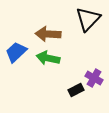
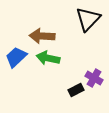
brown arrow: moved 6 px left, 2 px down
blue trapezoid: moved 5 px down
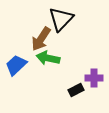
black triangle: moved 27 px left
brown arrow: moved 1 px left, 3 px down; rotated 60 degrees counterclockwise
blue trapezoid: moved 8 px down
purple cross: rotated 30 degrees counterclockwise
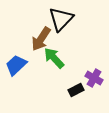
green arrow: moved 6 px right; rotated 35 degrees clockwise
purple cross: rotated 30 degrees clockwise
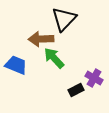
black triangle: moved 3 px right
brown arrow: rotated 55 degrees clockwise
blue trapezoid: rotated 65 degrees clockwise
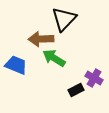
green arrow: rotated 15 degrees counterclockwise
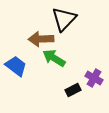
blue trapezoid: moved 1 px down; rotated 15 degrees clockwise
black rectangle: moved 3 px left
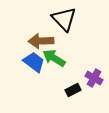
black triangle: rotated 28 degrees counterclockwise
brown arrow: moved 2 px down
blue trapezoid: moved 18 px right, 4 px up
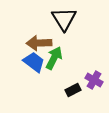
black triangle: rotated 12 degrees clockwise
brown arrow: moved 2 px left, 2 px down
green arrow: rotated 85 degrees clockwise
purple cross: moved 2 px down
